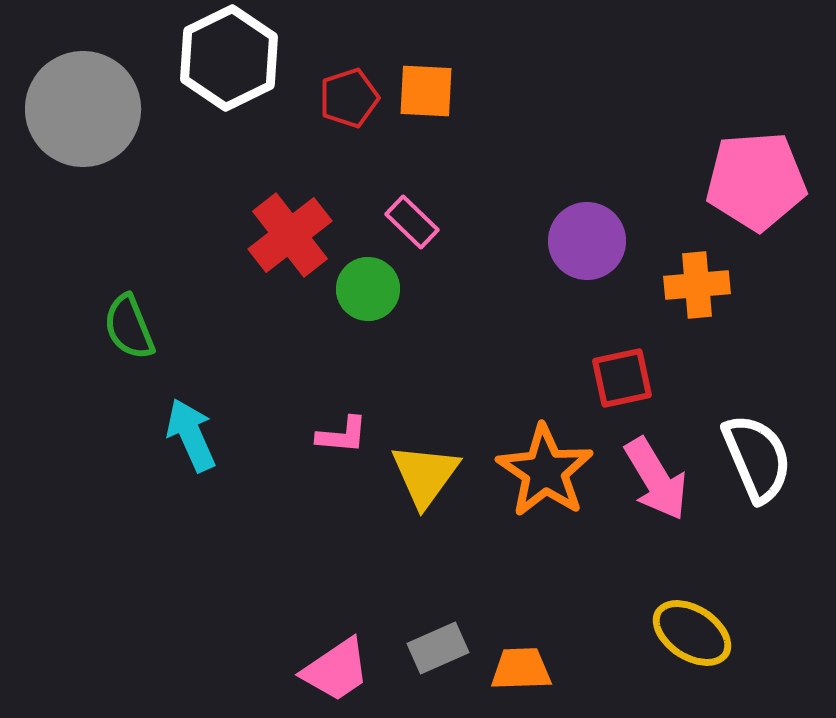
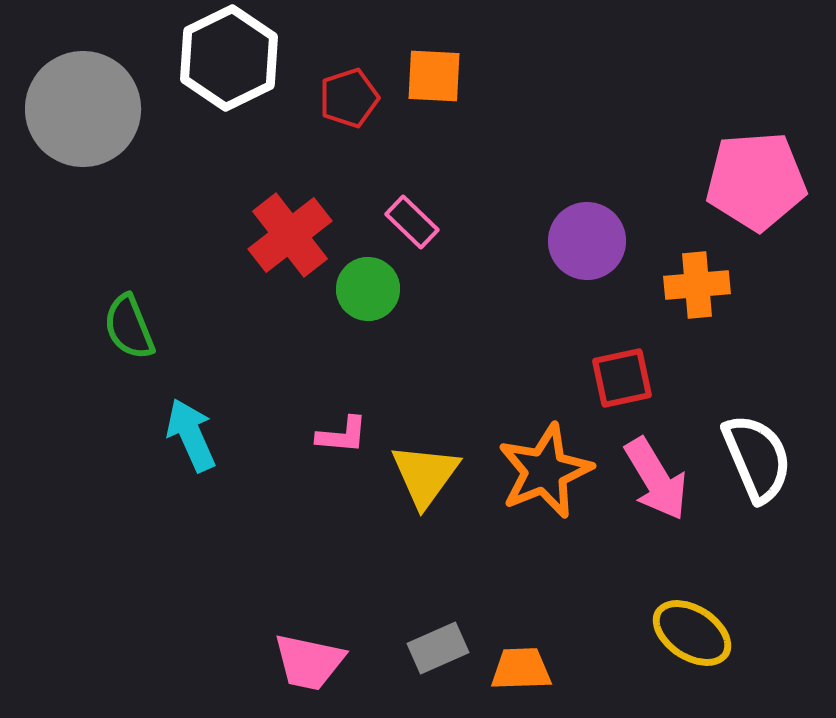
orange square: moved 8 px right, 15 px up
orange star: rotated 16 degrees clockwise
pink trapezoid: moved 27 px left, 8 px up; rotated 46 degrees clockwise
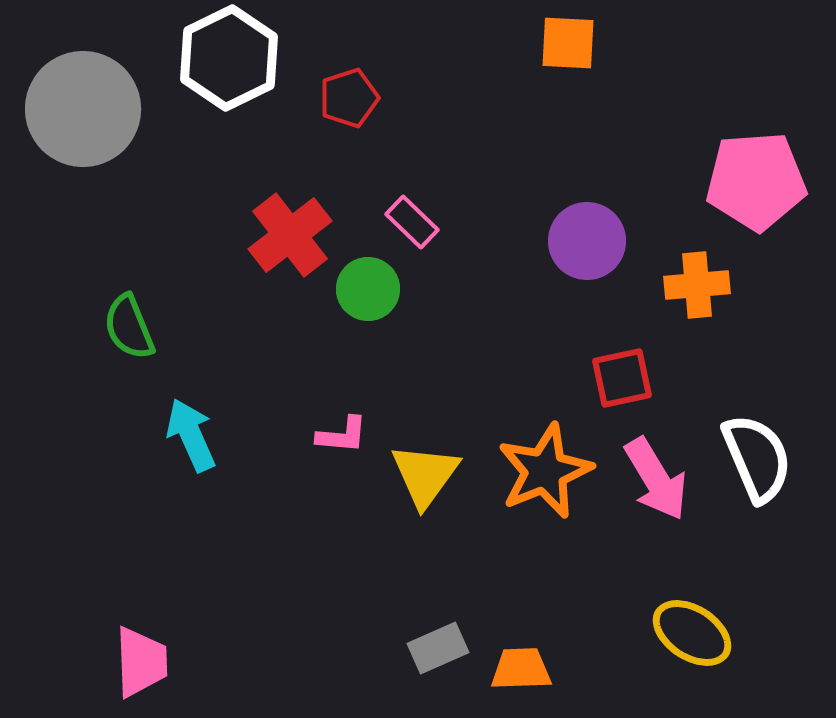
orange square: moved 134 px right, 33 px up
pink trapezoid: moved 168 px left; rotated 104 degrees counterclockwise
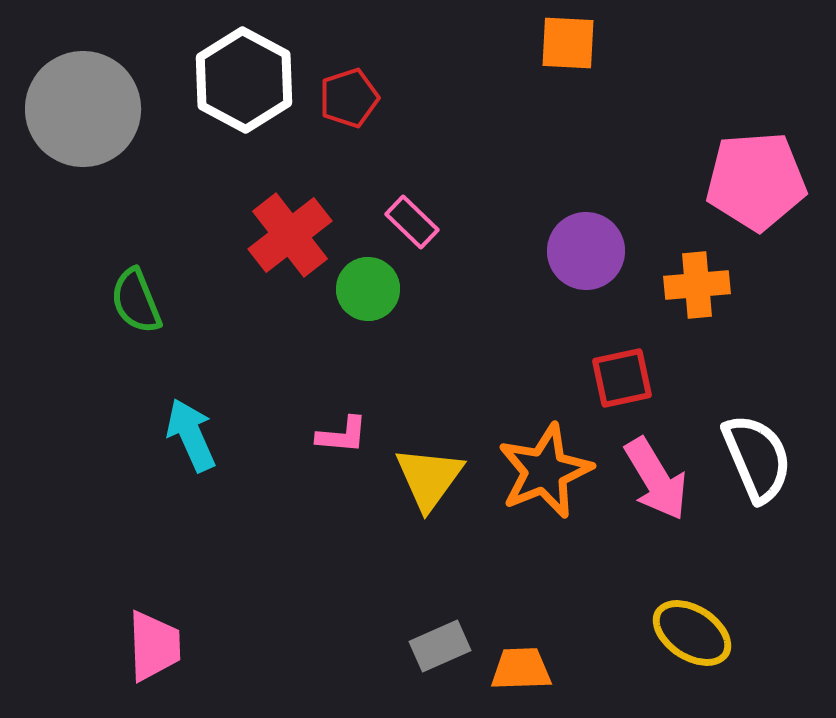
white hexagon: moved 15 px right, 22 px down; rotated 6 degrees counterclockwise
purple circle: moved 1 px left, 10 px down
green semicircle: moved 7 px right, 26 px up
yellow triangle: moved 4 px right, 3 px down
gray rectangle: moved 2 px right, 2 px up
pink trapezoid: moved 13 px right, 16 px up
